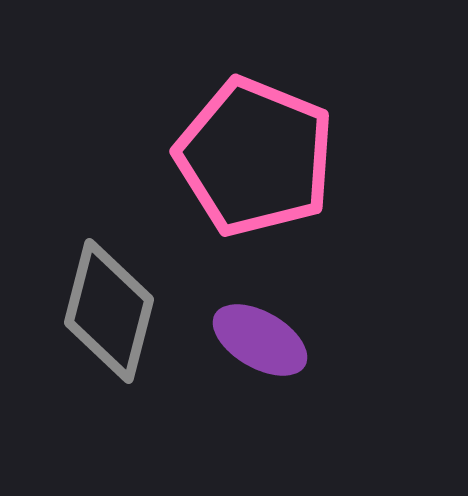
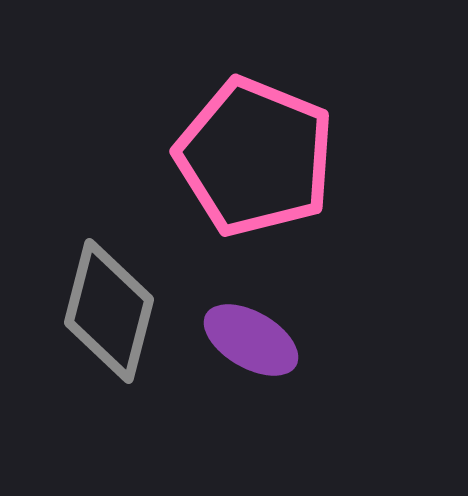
purple ellipse: moved 9 px left
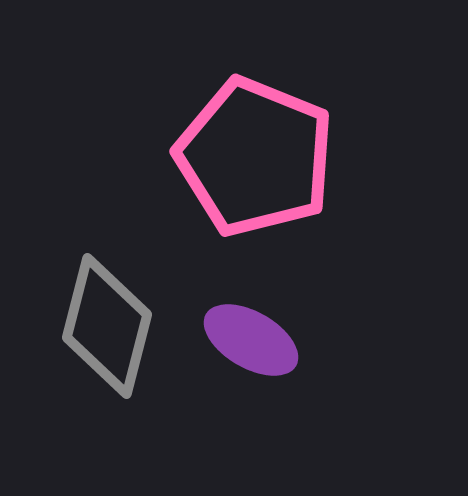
gray diamond: moved 2 px left, 15 px down
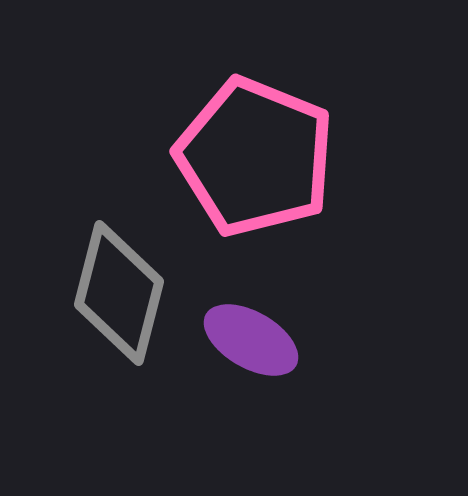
gray diamond: moved 12 px right, 33 px up
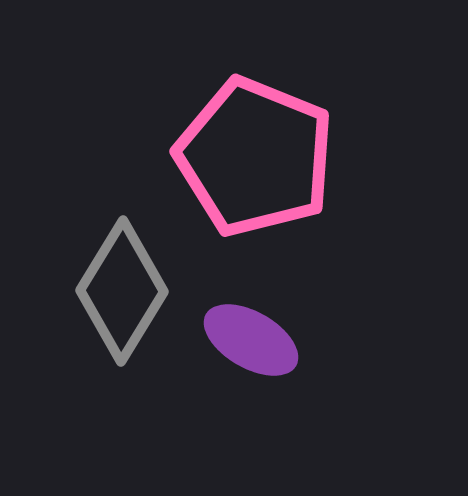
gray diamond: moved 3 px right, 2 px up; rotated 17 degrees clockwise
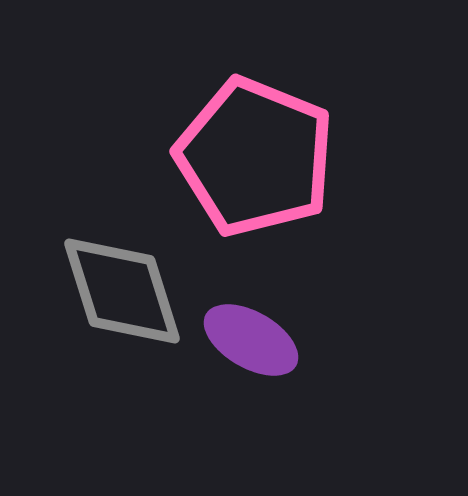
gray diamond: rotated 49 degrees counterclockwise
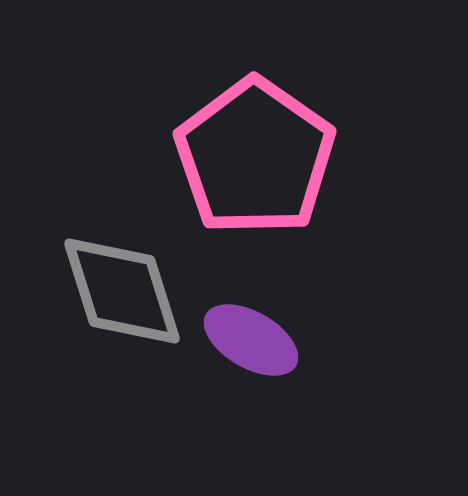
pink pentagon: rotated 13 degrees clockwise
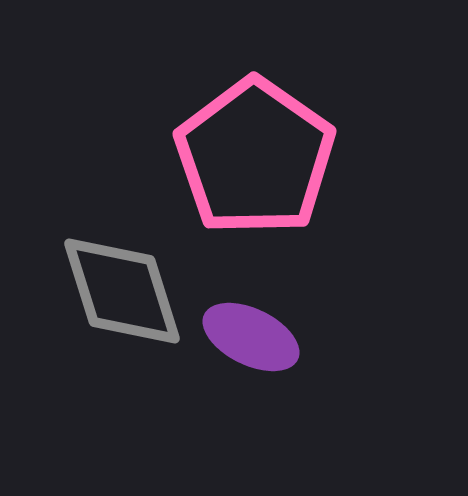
purple ellipse: moved 3 px up; rotated 4 degrees counterclockwise
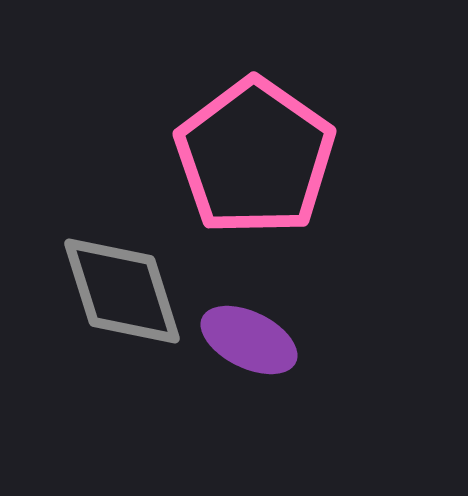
purple ellipse: moved 2 px left, 3 px down
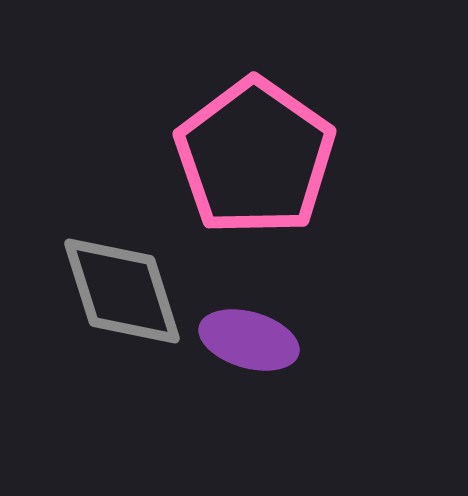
purple ellipse: rotated 10 degrees counterclockwise
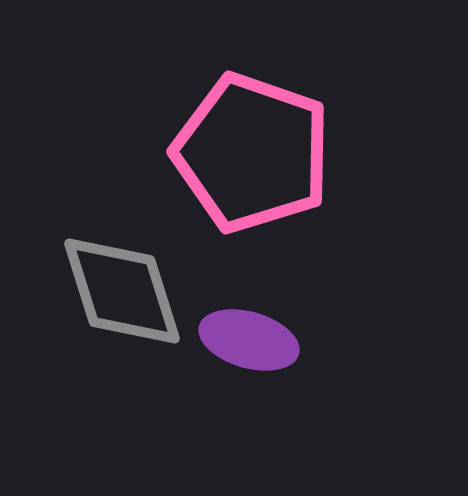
pink pentagon: moved 3 px left, 4 px up; rotated 16 degrees counterclockwise
